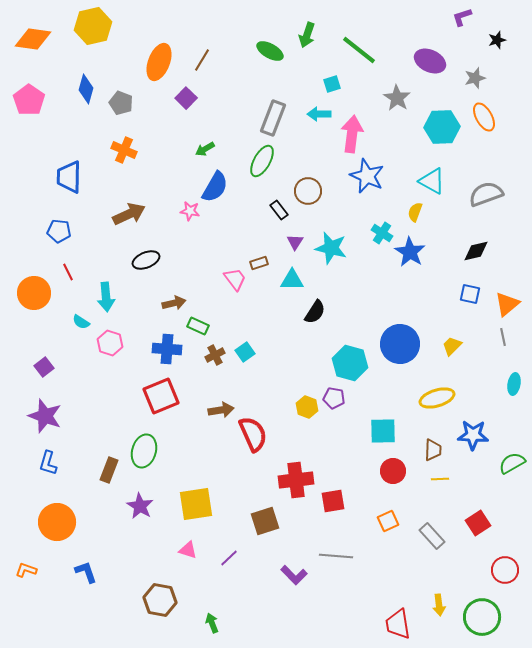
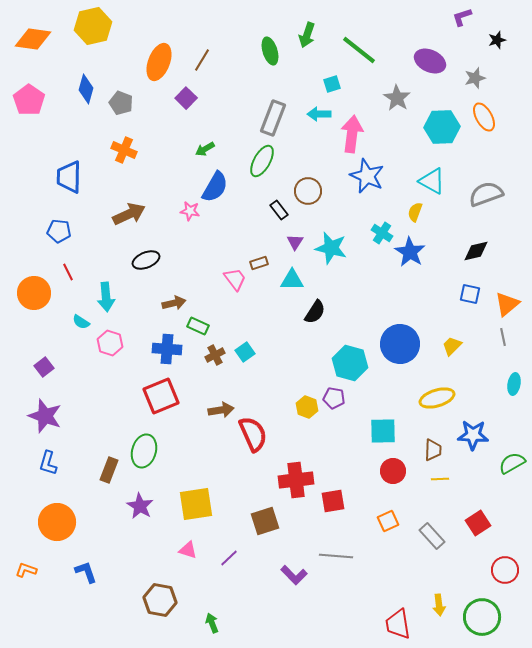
green ellipse at (270, 51): rotated 44 degrees clockwise
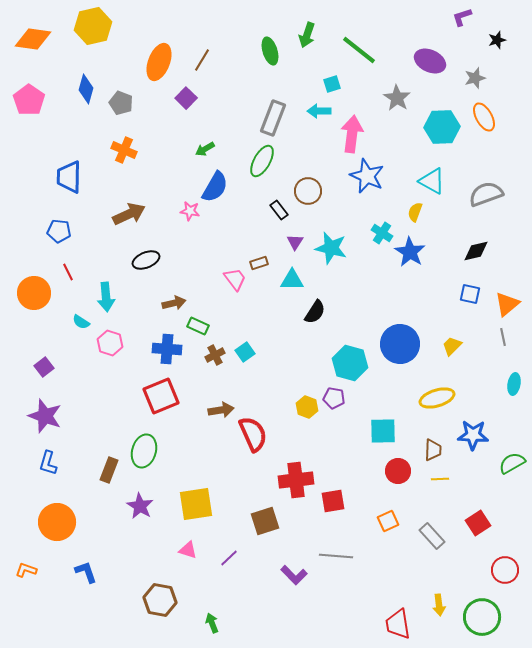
cyan arrow at (319, 114): moved 3 px up
red circle at (393, 471): moved 5 px right
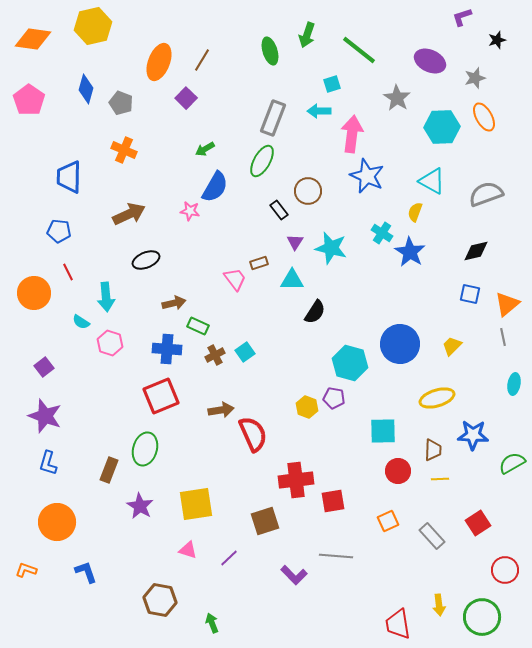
green ellipse at (144, 451): moved 1 px right, 2 px up
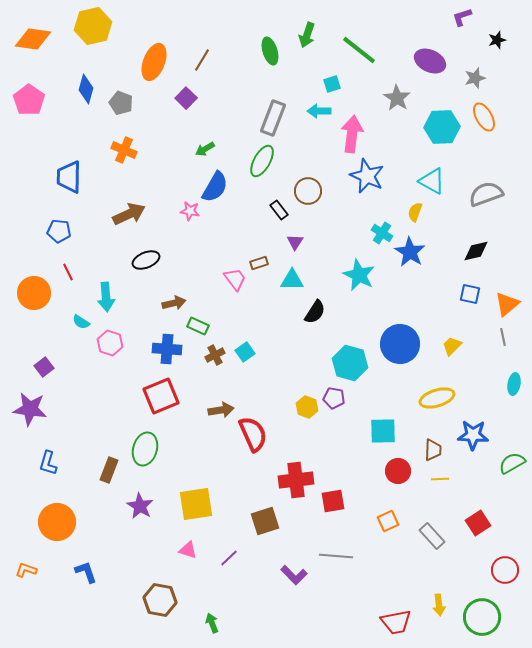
orange ellipse at (159, 62): moved 5 px left
cyan star at (331, 248): moved 28 px right, 27 px down; rotated 12 degrees clockwise
purple star at (45, 416): moved 15 px left, 7 px up; rotated 12 degrees counterclockwise
red trapezoid at (398, 624): moved 2 px left, 2 px up; rotated 92 degrees counterclockwise
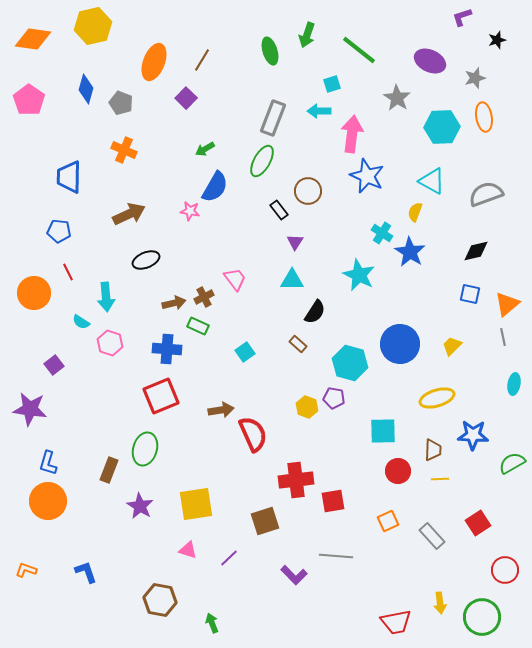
orange ellipse at (484, 117): rotated 20 degrees clockwise
brown rectangle at (259, 263): moved 39 px right, 81 px down; rotated 60 degrees clockwise
brown cross at (215, 355): moved 11 px left, 58 px up
purple square at (44, 367): moved 10 px right, 2 px up
orange circle at (57, 522): moved 9 px left, 21 px up
yellow arrow at (439, 605): moved 1 px right, 2 px up
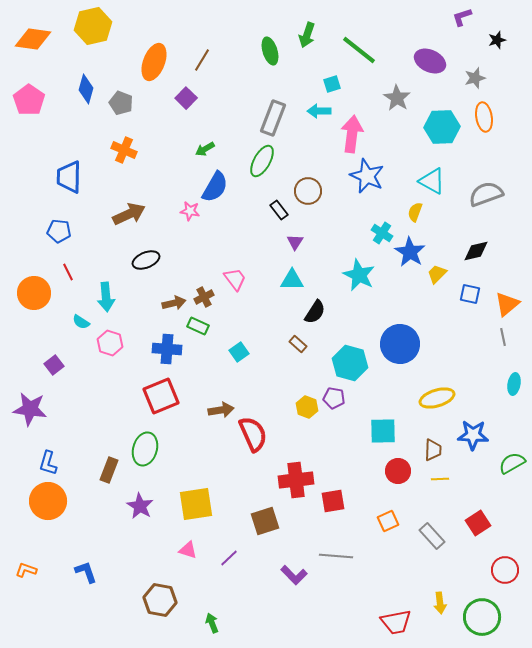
yellow trapezoid at (452, 346): moved 15 px left, 72 px up
cyan square at (245, 352): moved 6 px left
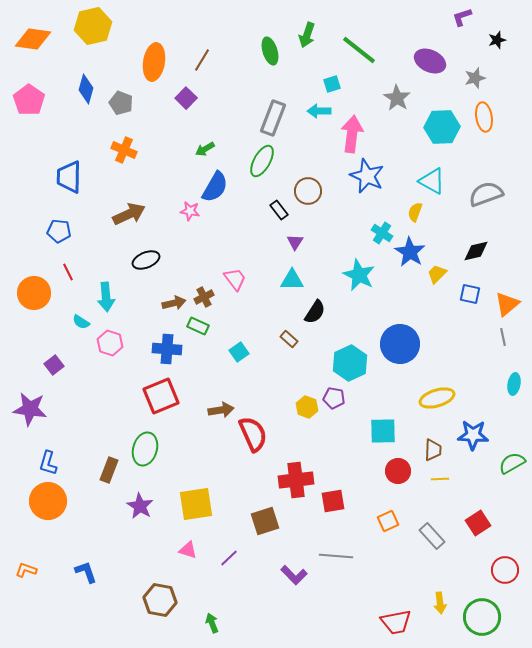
orange ellipse at (154, 62): rotated 12 degrees counterclockwise
brown rectangle at (298, 344): moved 9 px left, 5 px up
cyan hexagon at (350, 363): rotated 20 degrees clockwise
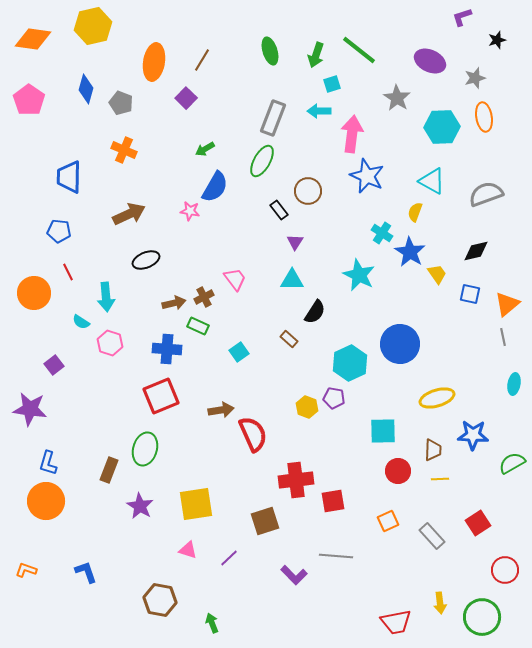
green arrow at (307, 35): moved 9 px right, 20 px down
yellow trapezoid at (437, 274): rotated 100 degrees clockwise
orange circle at (48, 501): moved 2 px left
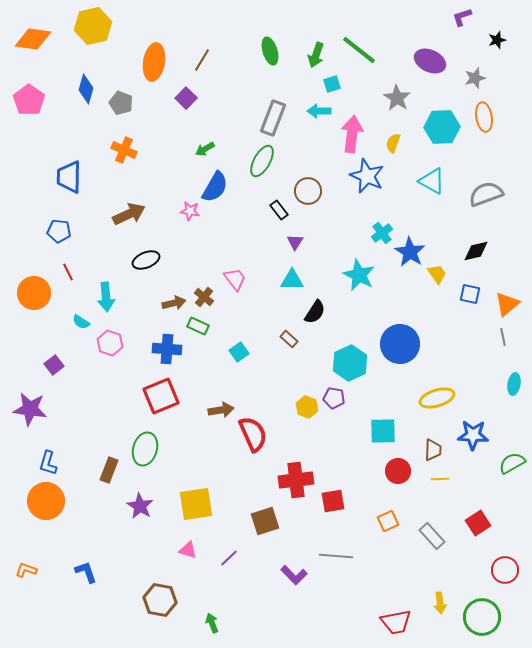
yellow semicircle at (415, 212): moved 22 px left, 69 px up
cyan cross at (382, 233): rotated 20 degrees clockwise
brown cross at (204, 297): rotated 24 degrees counterclockwise
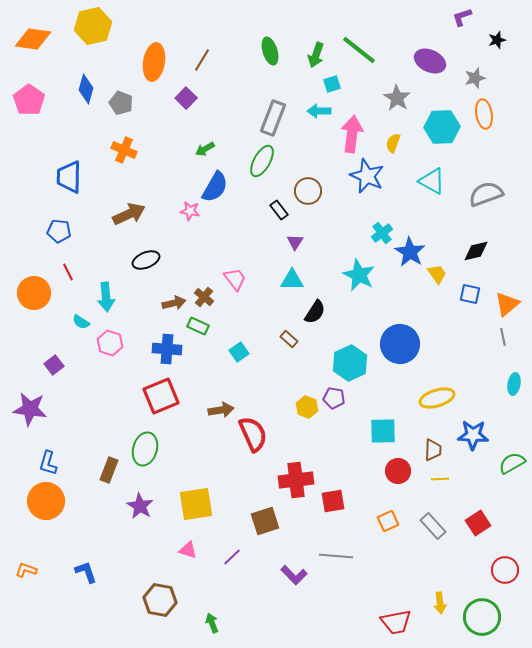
orange ellipse at (484, 117): moved 3 px up
gray rectangle at (432, 536): moved 1 px right, 10 px up
purple line at (229, 558): moved 3 px right, 1 px up
